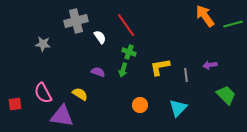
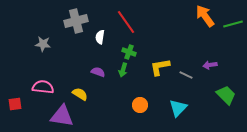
red line: moved 3 px up
white semicircle: rotated 136 degrees counterclockwise
gray line: rotated 56 degrees counterclockwise
pink semicircle: moved 6 px up; rotated 125 degrees clockwise
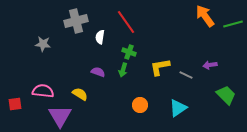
pink semicircle: moved 4 px down
cyan triangle: rotated 12 degrees clockwise
purple triangle: moved 2 px left; rotated 50 degrees clockwise
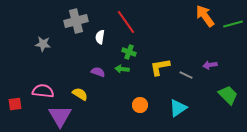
green arrow: moved 1 px left, 1 px up; rotated 80 degrees clockwise
green trapezoid: moved 2 px right
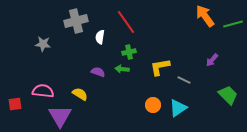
green cross: rotated 32 degrees counterclockwise
purple arrow: moved 2 px right, 5 px up; rotated 40 degrees counterclockwise
gray line: moved 2 px left, 5 px down
orange circle: moved 13 px right
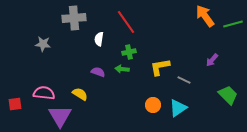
gray cross: moved 2 px left, 3 px up; rotated 10 degrees clockwise
white semicircle: moved 1 px left, 2 px down
pink semicircle: moved 1 px right, 2 px down
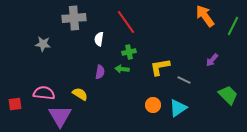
green line: moved 2 px down; rotated 48 degrees counterclockwise
purple semicircle: moved 2 px right; rotated 80 degrees clockwise
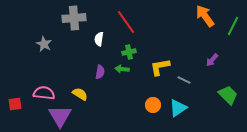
gray star: moved 1 px right; rotated 21 degrees clockwise
